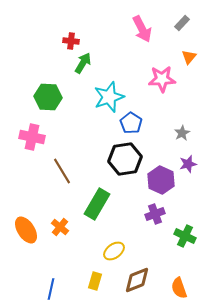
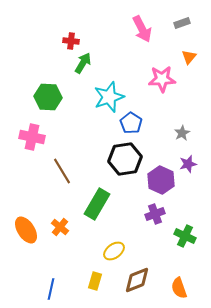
gray rectangle: rotated 28 degrees clockwise
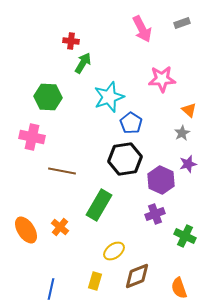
orange triangle: moved 53 px down; rotated 28 degrees counterclockwise
brown line: rotated 48 degrees counterclockwise
green rectangle: moved 2 px right, 1 px down
brown diamond: moved 4 px up
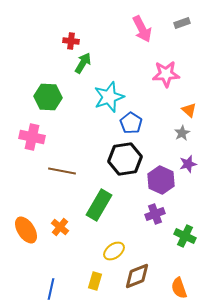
pink star: moved 4 px right, 5 px up
